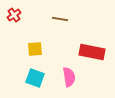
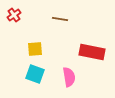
cyan square: moved 4 px up
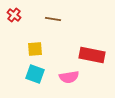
red cross: rotated 16 degrees counterclockwise
brown line: moved 7 px left
red rectangle: moved 3 px down
pink semicircle: rotated 90 degrees clockwise
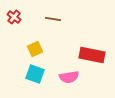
red cross: moved 2 px down
yellow square: rotated 21 degrees counterclockwise
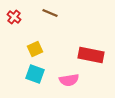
brown line: moved 3 px left, 6 px up; rotated 14 degrees clockwise
red rectangle: moved 1 px left
pink semicircle: moved 3 px down
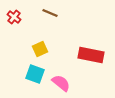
yellow square: moved 5 px right
pink semicircle: moved 8 px left, 3 px down; rotated 132 degrees counterclockwise
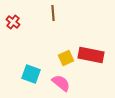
brown line: moved 3 px right; rotated 63 degrees clockwise
red cross: moved 1 px left, 5 px down
yellow square: moved 26 px right, 9 px down
cyan square: moved 4 px left
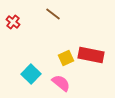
brown line: moved 1 px down; rotated 49 degrees counterclockwise
cyan square: rotated 24 degrees clockwise
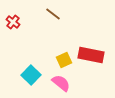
yellow square: moved 2 px left, 2 px down
cyan square: moved 1 px down
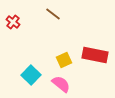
red rectangle: moved 4 px right
pink semicircle: moved 1 px down
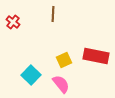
brown line: rotated 56 degrees clockwise
red rectangle: moved 1 px right, 1 px down
pink semicircle: rotated 12 degrees clockwise
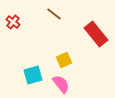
brown line: moved 1 px right; rotated 56 degrees counterclockwise
red rectangle: moved 22 px up; rotated 40 degrees clockwise
cyan square: moved 2 px right; rotated 30 degrees clockwise
